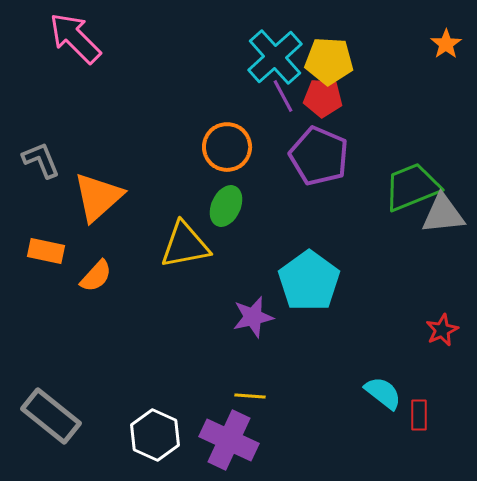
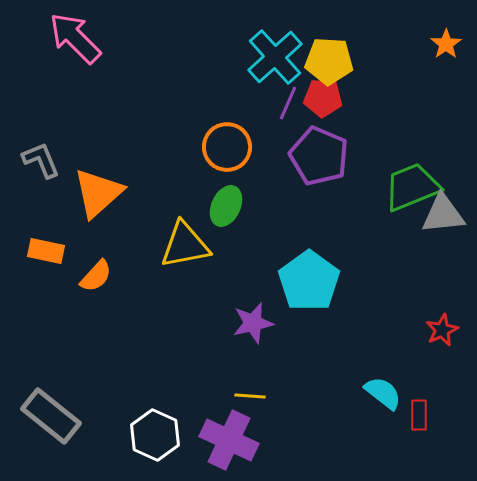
purple line: moved 5 px right, 7 px down; rotated 52 degrees clockwise
orange triangle: moved 4 px up
purple star: moved 6 px down
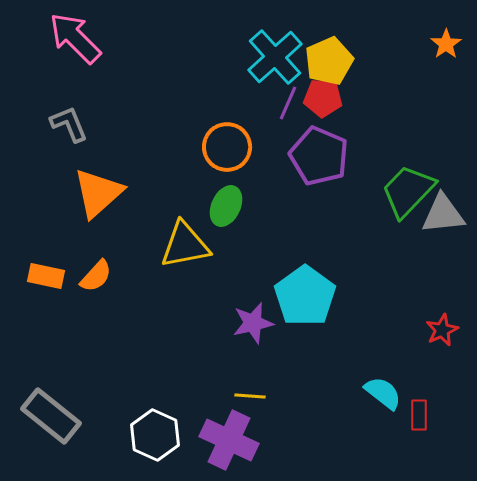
yellow pentagon: rotated 27 degrees counterclockwise
gray L-shape: moved 28 px right, 36 px up
green trapezoid: moved 4 px left, 4 px down; rotated 24 degrees counterclockwise
orange rectangle: moved 25 px down
cyan pentagon: moved 4 px left, 15 px down
